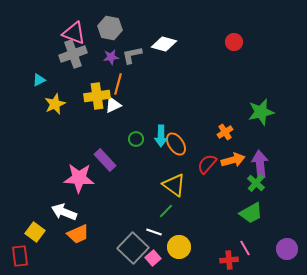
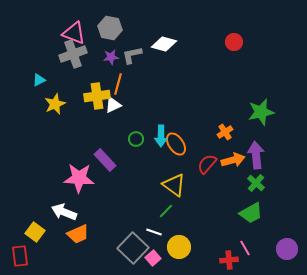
purple arrow: moved 4 px left, 9 px up
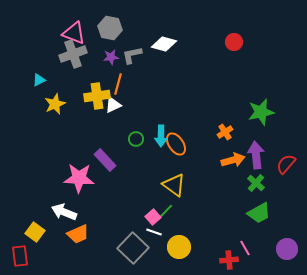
red semicircle: moved 79 px right
green trapezoid: moved 8 px right
pink square: moved 41 px up
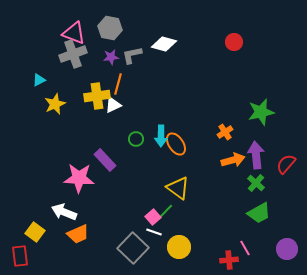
yellow triangle: moved 4 px right, 3 px down
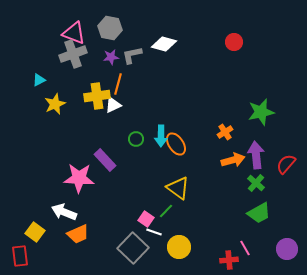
pink square: moved 7 px left, 2 px down; rotated 14 degrees counterclockwise
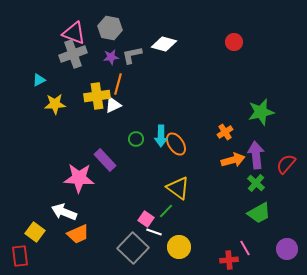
yellow star: rotated 20 degrees clockwise
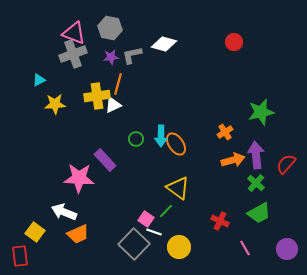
gray square: moved 1 px right, 4 px up
red cross: moved 9 px left, 39 px up; rotated 30 degrees clockwise
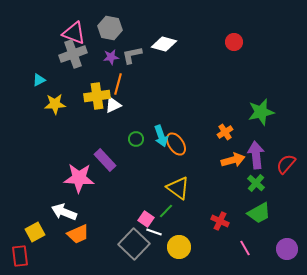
cyan arrow: rotated 20 degrees counterclockwise
yellow square: rotated 24 degrees clockwise
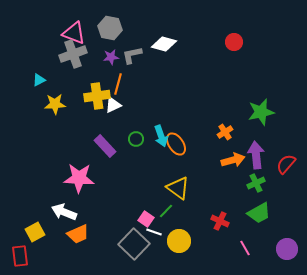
purple rectangle: moved 14 px up
green cross: rotated 24 degrees clockwise
yellow circle: moved 6 px up
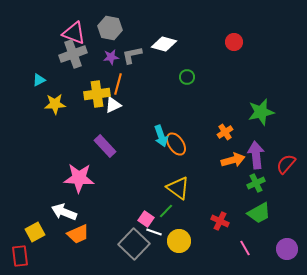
yellow cross: moved 2 px up
green circle: moved 51 px right, 62 px up
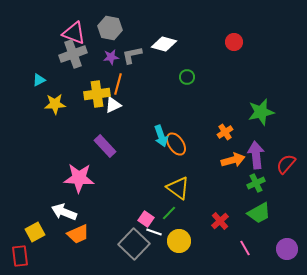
green line: moved 3 px right, 2 px down
red cross: rotated 24 degrees clockwise
